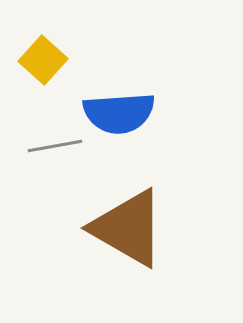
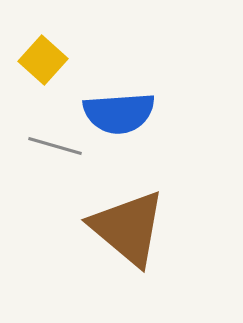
gray line: rotated 26 degrees clockwise
brown triangle: rotated 10 degrees clockwise
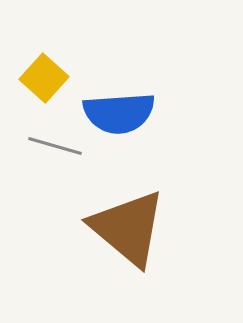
yellow square: moved 1 px right, 18 px down
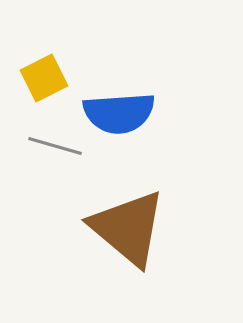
yellow square: rotated 21 degrees clockwise
